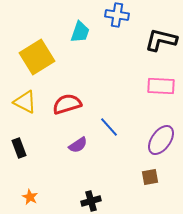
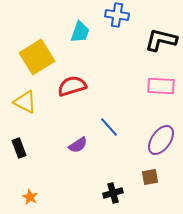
red semicircle: moved 5 px right, 18 px up
black cross: moved 22 px right, 8 px up
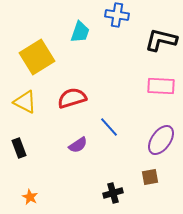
red semicircle: moved 12 px down
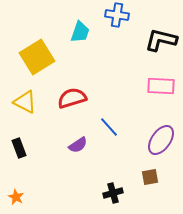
orange star: moved 14 px left
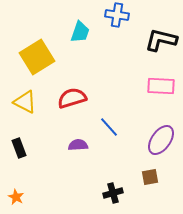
purple semicircle: rotated 150 degrees counterclockwise
